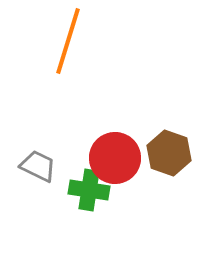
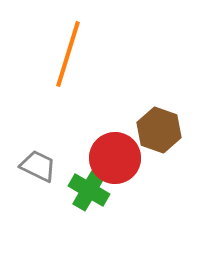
orange line: moved 13 px down
brown hexagon: moved 10 px left, 23 px up
green cross: rotated 21 degrees clockwise
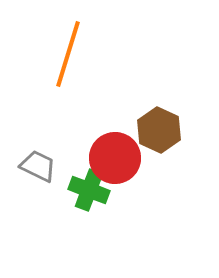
brown hexagon: rotated 6 degrees clockwise
green cross: rotated 9 degrees counterclockwise
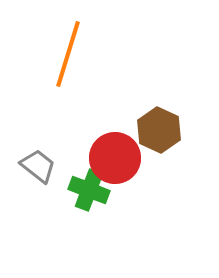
gray trapezoid: rotated 12 degrees clockwise
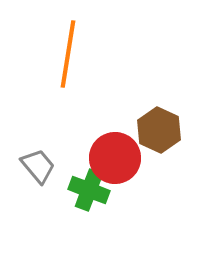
orange line: rotated 8 degrees counterclockwise
gray trapezoid: rotated 12 degrees clockwise
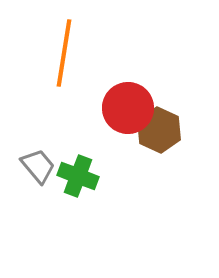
orange line: moved 4 px left, 1 px up
red circle: moved 13 px right, 50 px up
green cross: moved 11 px left, 14 px up
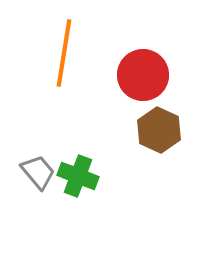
red circle: moved 15 px right, 33 px up
gray trapezoid: moved 6 px down
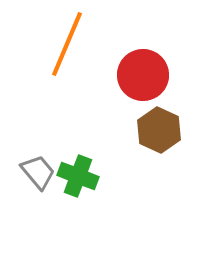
orange line: moved 3 px right, 9 px up; rotated 14 degrees clockwise
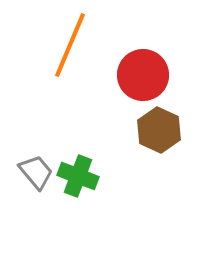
orange line: moved 3 px right, 1 px down
gray trapezoid: moved 2 px left
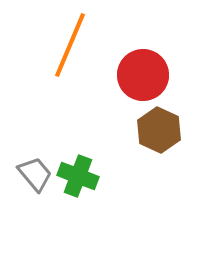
gray trapezoid: moved 1 px left, 2 px down
